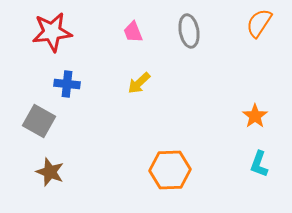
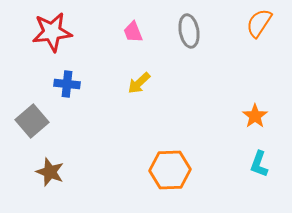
gray square: moved 7 px left; rotated 20 degrees clockwise
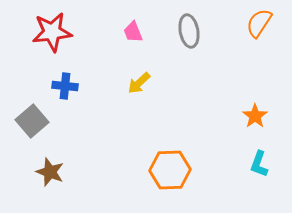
blue cross: moved 2 px left, 2 px down
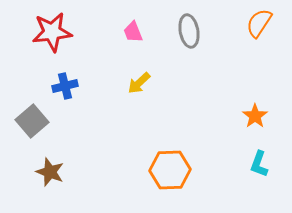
blue cross: rotated 20 degrees counterclockwise
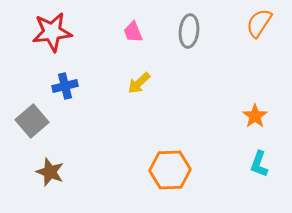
gray ellipse: rotated 16 degrees clockwise
